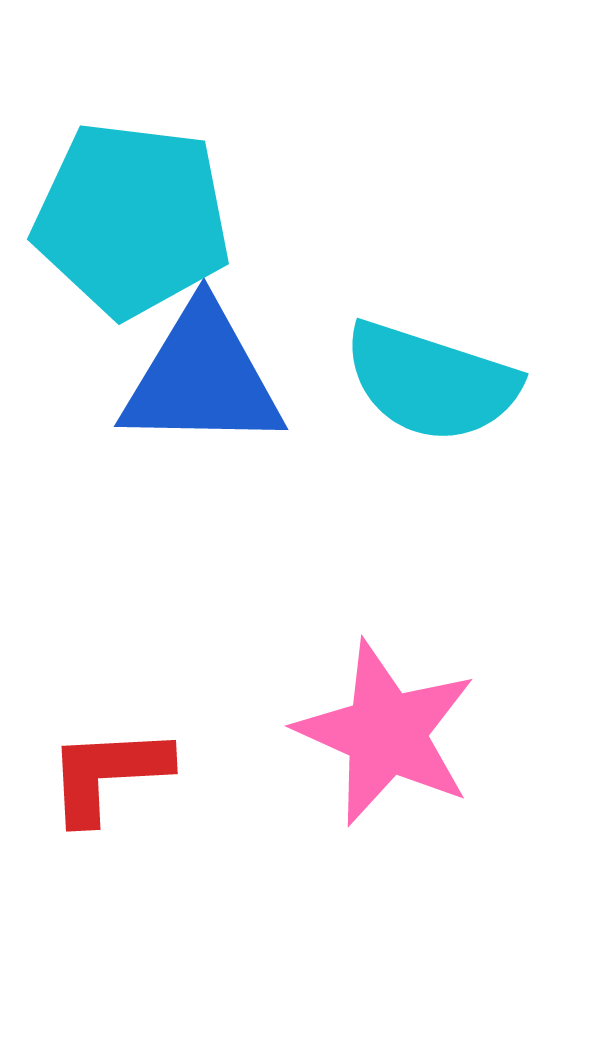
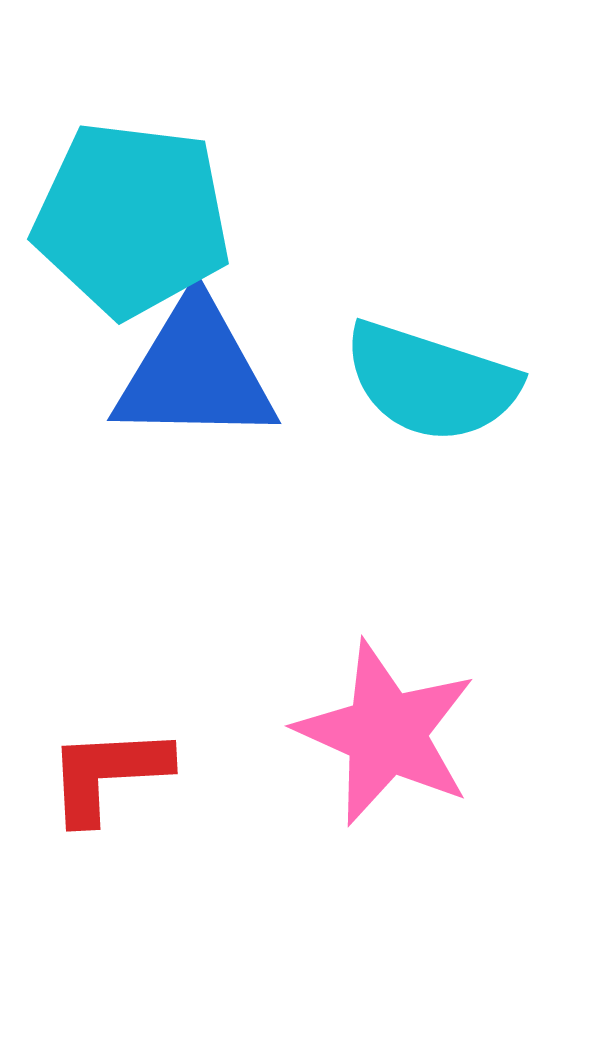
blue triangle: moved 7 px left, 6 px up
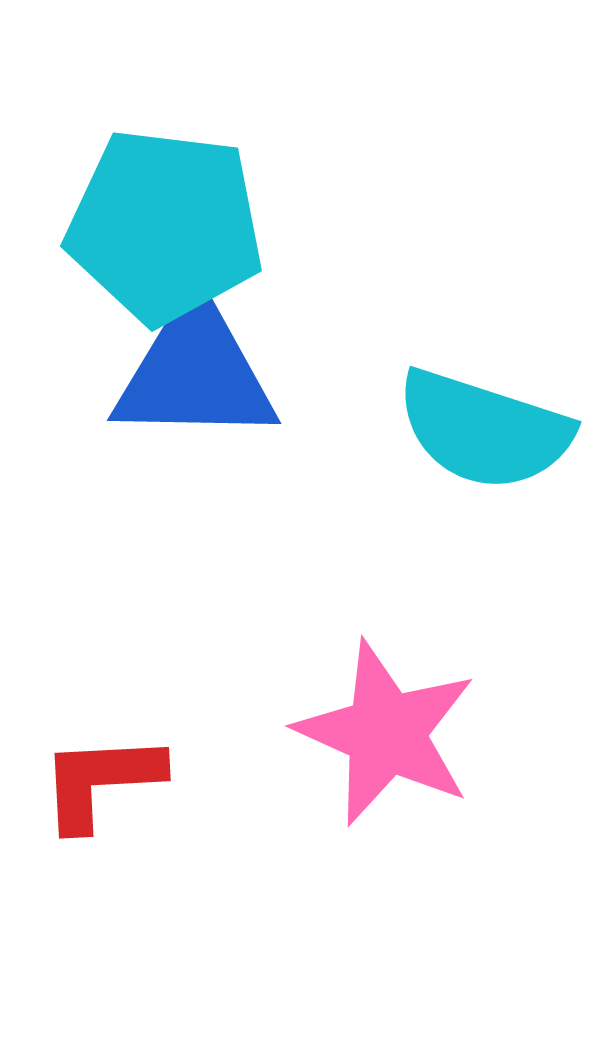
cyan pentagon: moved 33 px right, 7 px down
cyan semicircle: moved 53 px right, 48 px down
red L-shape: moved 7 px left, 7 px down
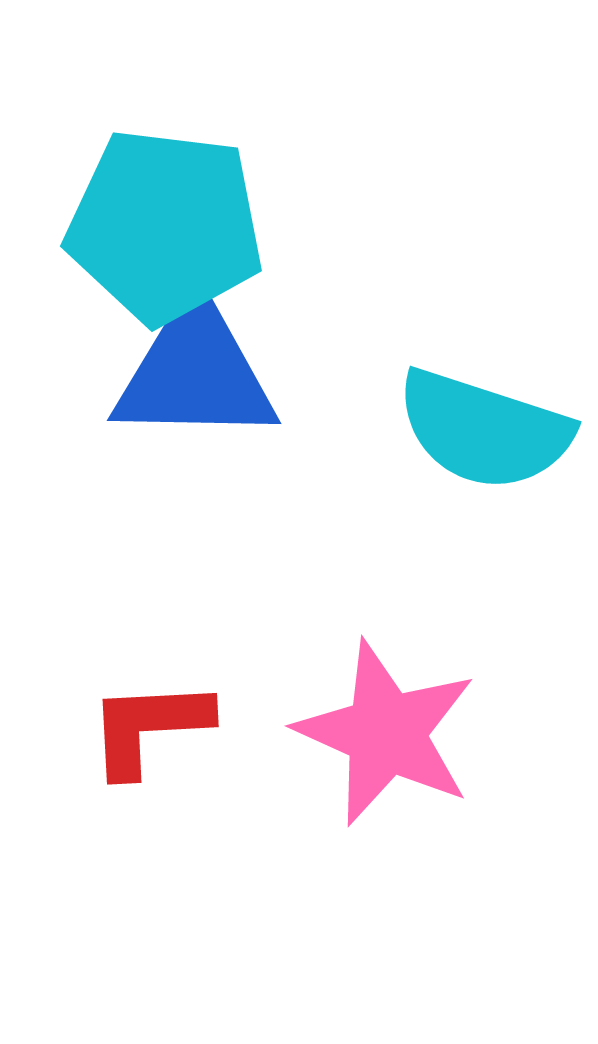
red L-shape: moved 48 px right, 54 px up
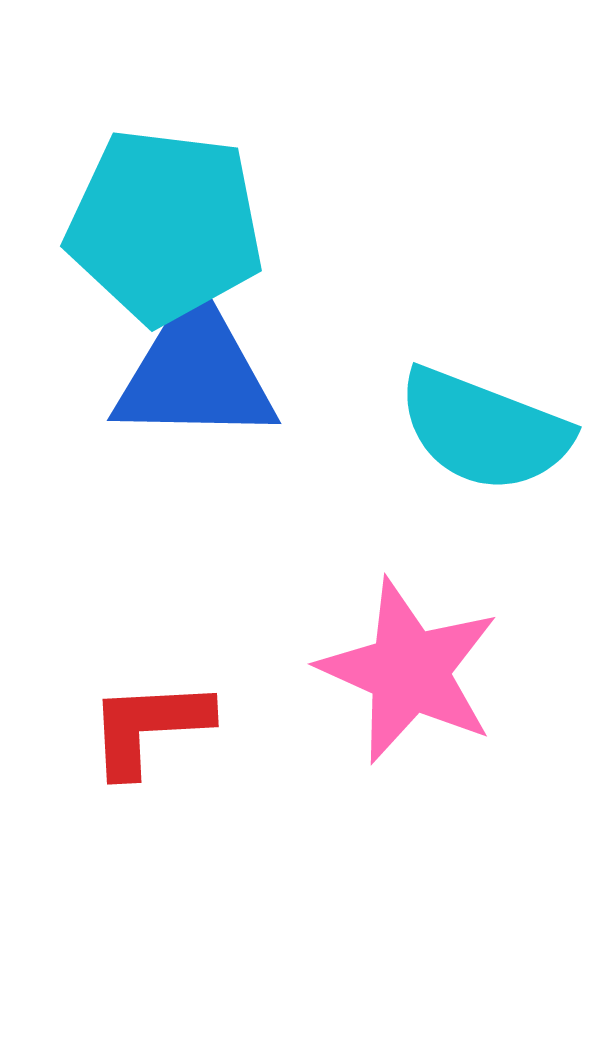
cyan semicircle: rotated 3 degrees clockwise
pink star: moved 23 px right, 62 px up
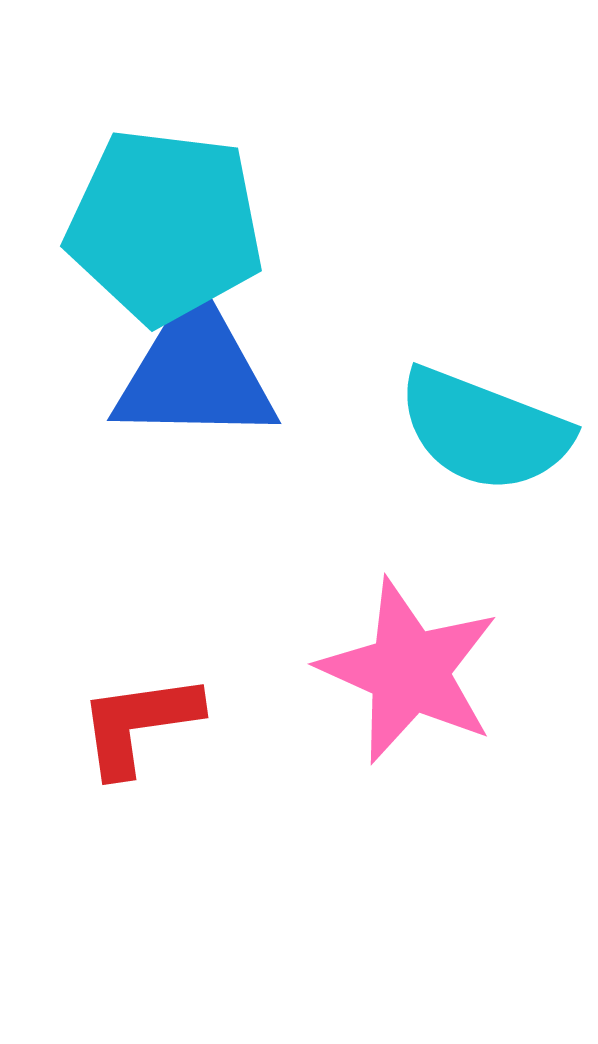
red L-shape: moved 10 px left, 3 px up; rotated 5 degrees counterclockwise
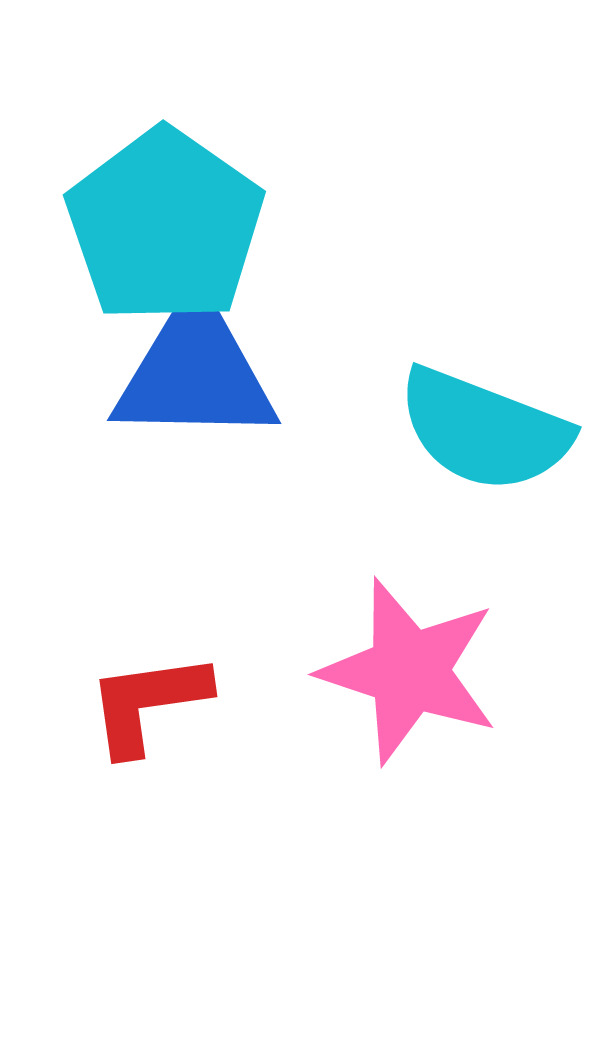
cyan pentagon: rotated 28 degrees clockwise
pink star: rotated 6 degrees counterclockwise
red L-shape: moved 9 px right, 21 px up
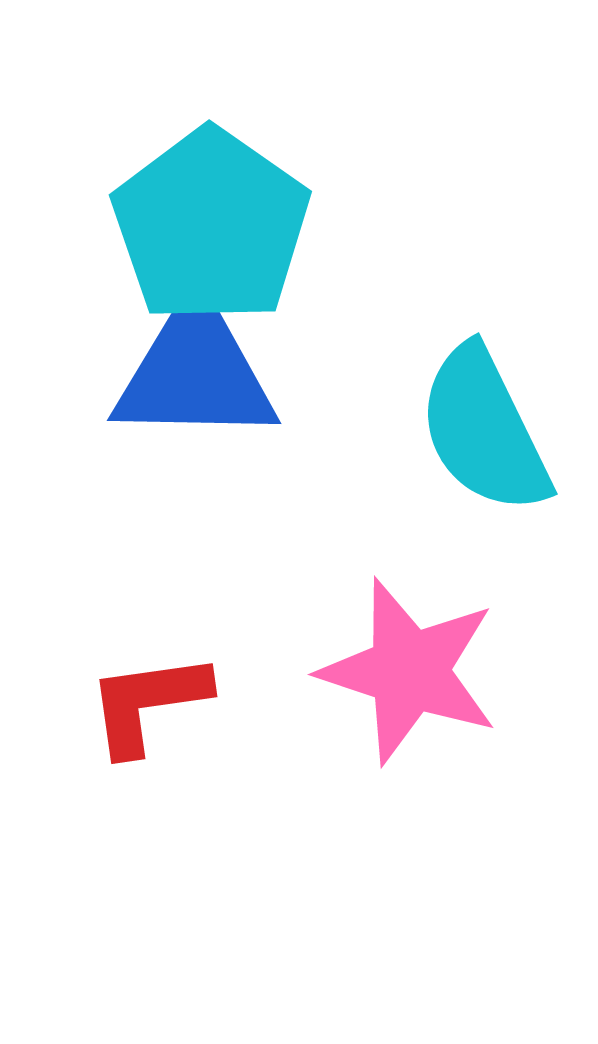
cyan pentagon: moved 46 px right
cyan semicircle: rotated 43 degrees clockwise
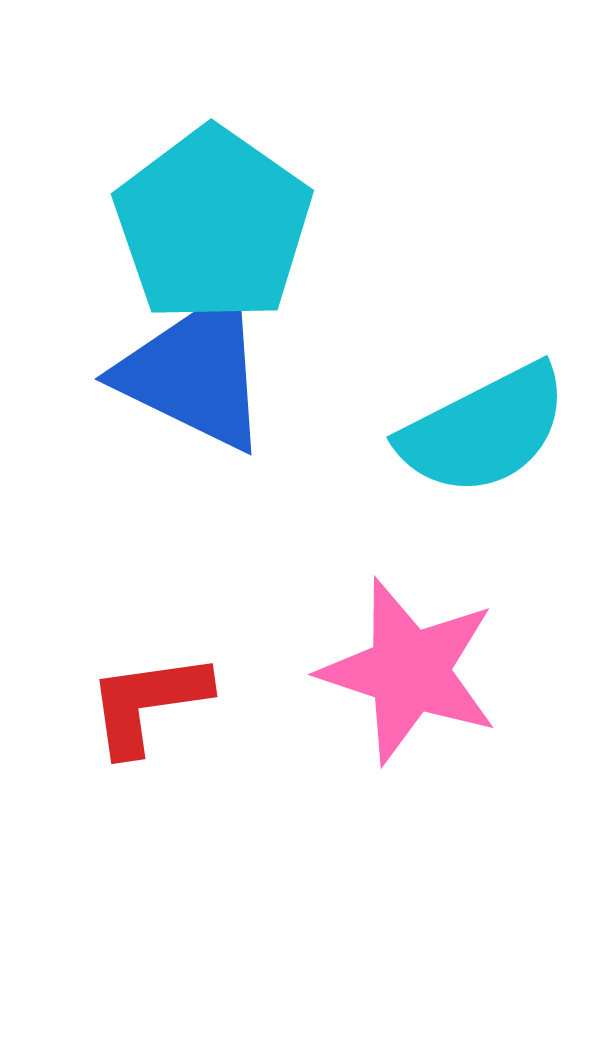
cyan pentagon: moved 2 px right, 1 px up
blue triangle: rotated 25 degrees clockwise
cyan semicircle: rotated 91 degrees counterclockwise
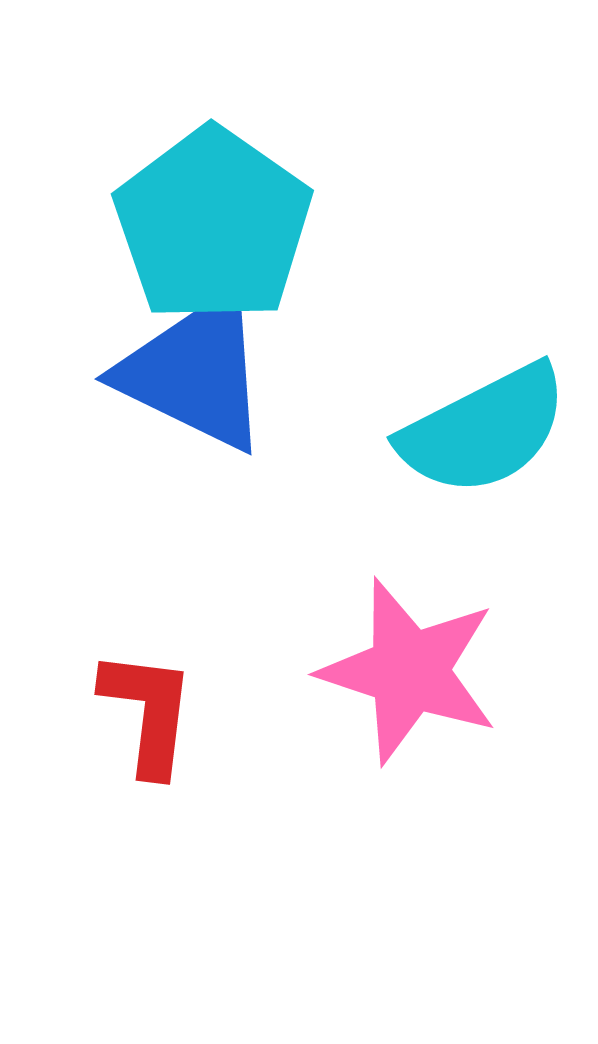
red L-shape: moved 9 px down; rotated 105 degrees clockwise
